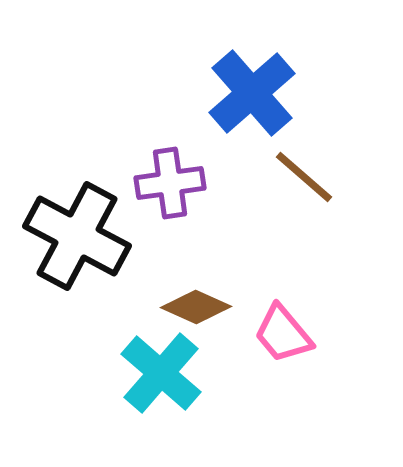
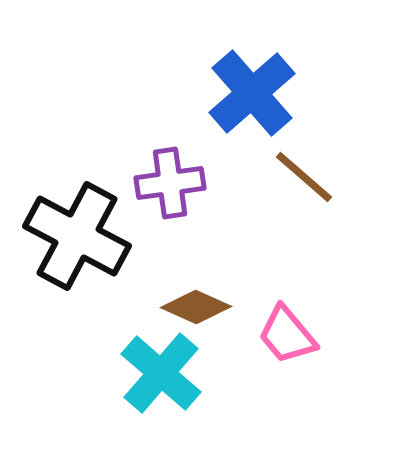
pink trapezoid: moved 4 px right, 1 px down
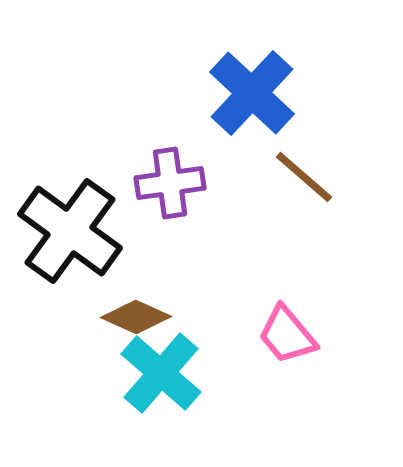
blue cross: rotated 6 degrees counterclockwise
black cross: moved 7 px left, 5 px up; rotated 8 degrees clockwise
brown diamond: moved 60 px left, 10 px down
